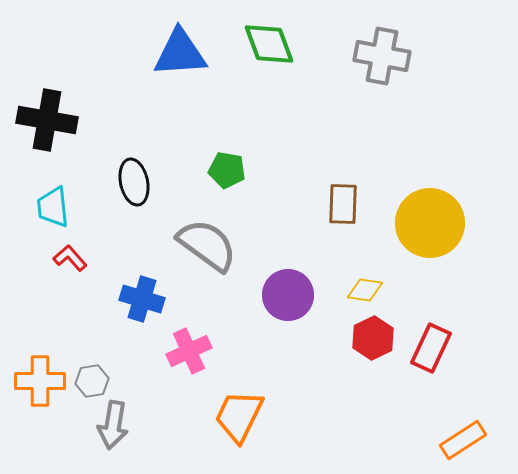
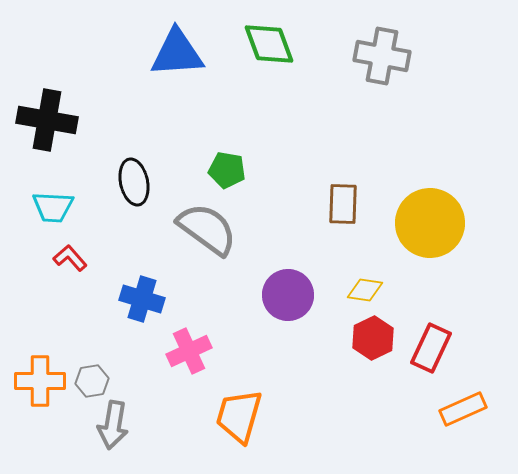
blue triangle: moved 3 px left
cyan trapezoid: rotated 81 degrees counterclockwise
gray semicircle: moved 16 px up
orange trapezoid: rotated 10 degrees counterclockwise
orange rectangle: moved 31 px up; rotated 9 degrees clockwise
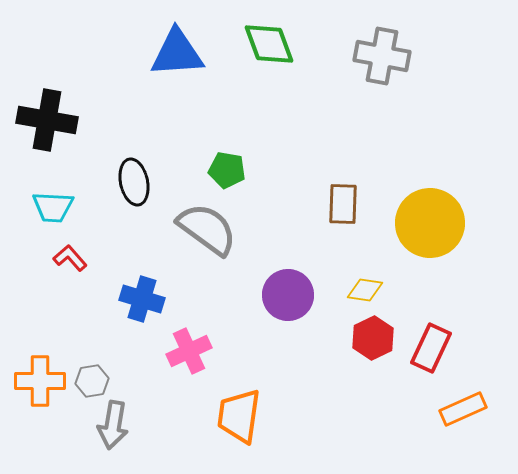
orange trapezoid: rotated 8 degrees counterclockwise
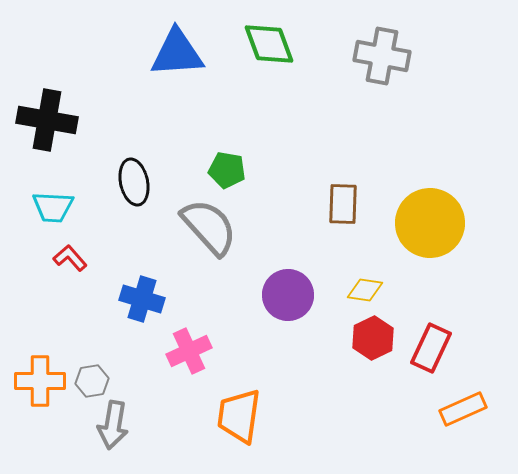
gray semicircle: moved 2 px right, 2 px up; rotated 12 degrees clockwise
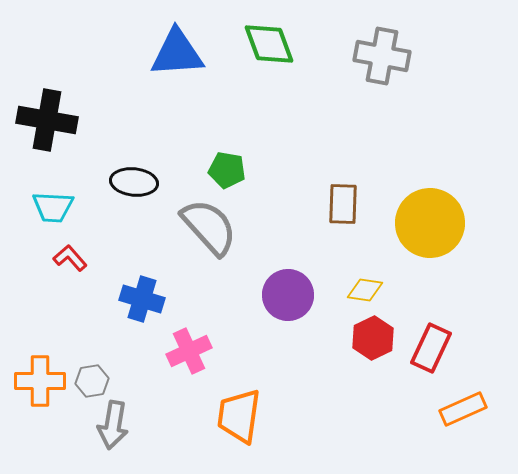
black ellipse: rotated 72 degrees counterclockwise
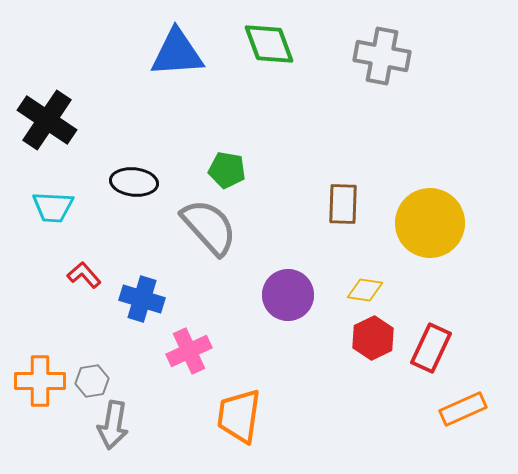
black cross: rotated 24 degrees clockwise
red L-shape: moved 14 px right, 17 px down
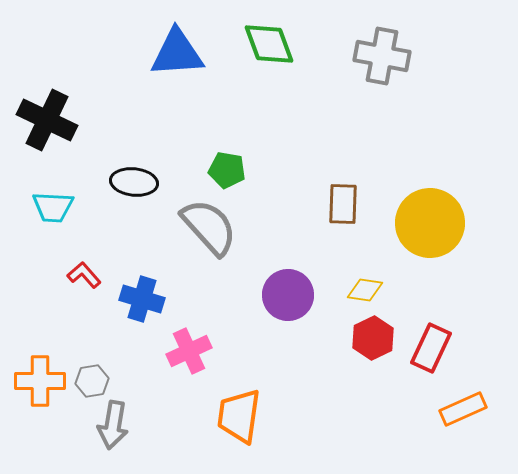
black cross: rotated 8 degrees counterclockwise
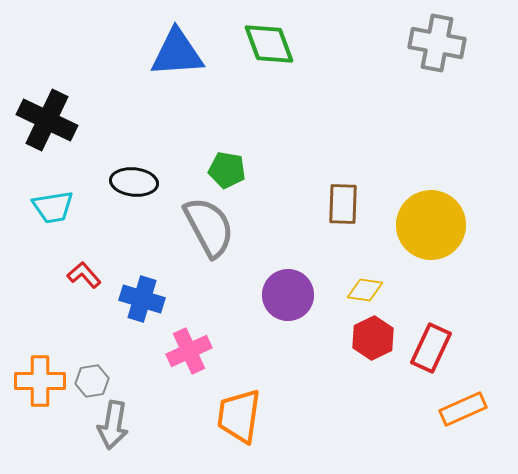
gray cross: moved 55 px right, 13 px up
cyan trapezoid: rotated 12 degrees counterclockwise
yellow circle: moved 1 px right, 2 px down
gray semicircle: rotated 14 degrees clockwise
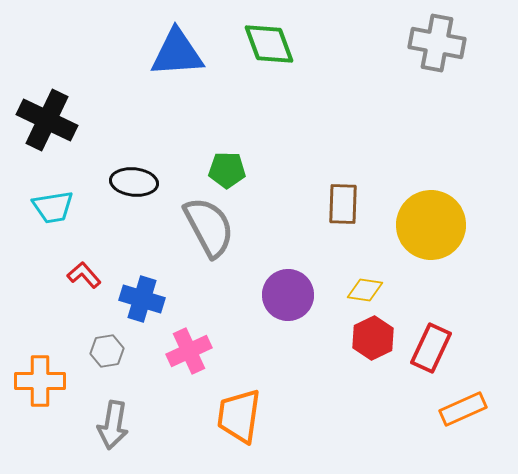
green pentagon: rotated 9 degrees counterclockwise
gray hexagon: moved 15 px right, 30 px up
